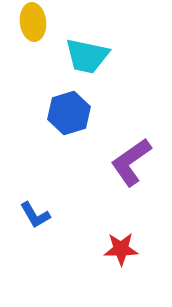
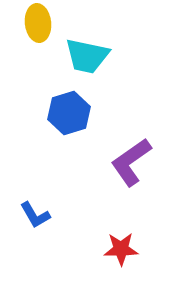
yellow ellipse: moved 5 px right, 1 px down
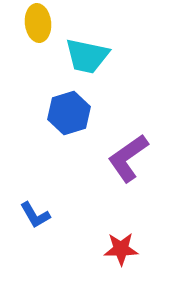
purple L-shape: moved 3 px left, 4 px up
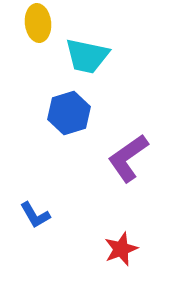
red star: rotated 20 degrees counterclockwise
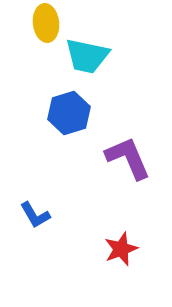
yellow ellipse: moved 8 px right
purple L-shape: rotated 102 degrees clockwise
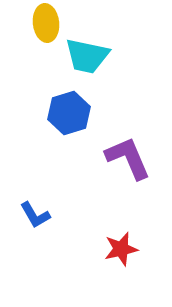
red star: rotated 8 degrees clockwise
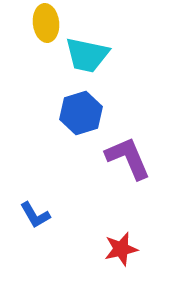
cyan trapezoid: moved 1 px up
blue hexagon: moved 12 px right
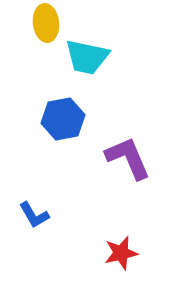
cyan trapezoid: moved 2 px down
blue hexagon: moved 18 px left, 6 px down; rotated 6 degrees clockwise
blue L-shape: moved 1 px left
red star: moved 4 px down
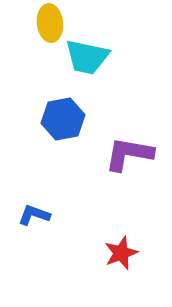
yellow ellipse: moved 4 px right
purple L-shape: moved 1 px right, 4 px up; rotated 57 degrees counterclockwise
blue L-shape: rotated 140 degrees clockwise
red star: rotated 8 degrees counterclockwise
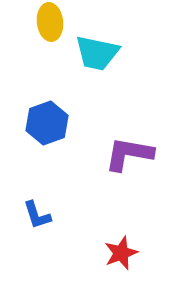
yellow ellipse: moved 1 px up
cyan trapezoid: moved 10 px right, 4 px up
blue hexagon: moved 16 px left, 4 px down; rotated 9 degrees counterclockwise
blue L-shape: moved 3 px right; rotated 128 degrees counterclockwise
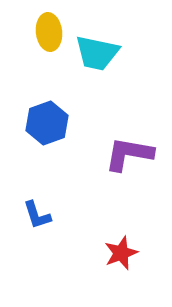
yellow ellipse: moved 1 px left, 10 px down
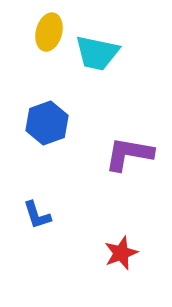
yellow ellipse: rotated 21 degrees clockwise
